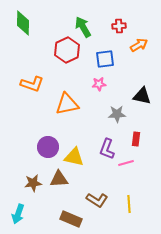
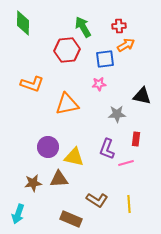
orange arrow: moved 13 px left
red hexagon: rotated 20 degrees clockwise
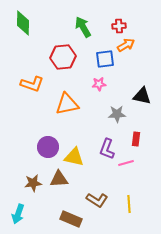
red hexagon: moved 4 px left, 7 px down
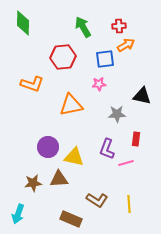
orange triangle: moved 4 px right, 1 px down
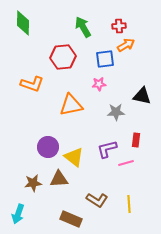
gray star: moved 1 px left, 2 px up
red rectangle: moved 1 px down
purple L-shape: rotated 55 degrees clockwise
yellow triangle: rotated 25 degrees clockwise
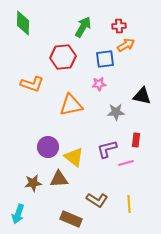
green arrow: rotated 60 degrees clockwise
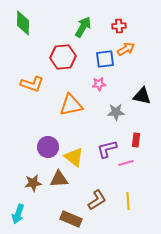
orange arrow: moved 4 px down
brown L-shape: rotated 65 degrees counterclockwise
yellow line: moved 1 px left, 3 px up
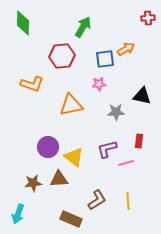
red cross: moved 29 px right, 8 px up
red hexagon: moved 1 px left, 1 px up
red rectangle: moved 3 px right, 1 px down
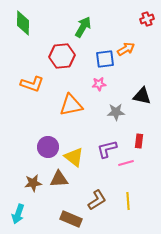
red cross: moved 1 px left, 1 px down; rotated 16 degrees counterclockwise
